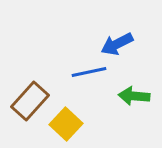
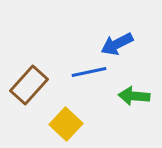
brown rectangle: moved 1 px left, 16 px up
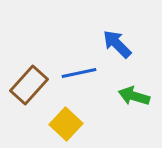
blue arrow: rotated 72 degrees clockwise
blue line: moved 10 px left, 1 px down
green arrow: rotated 12 degrees clockwise
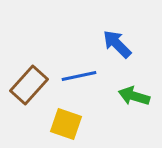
blue line: moved 3 px down
yellow square: rotated 24 degrees counterclockwise
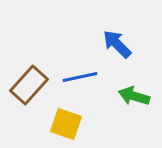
blue line: moved 1 px right, 1 px down
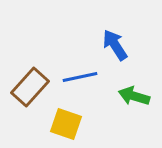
blue arrow: moved 2 px left, 1 px down; rotated 12 degrees clockwise
brown rectangle: moved 1 px right, 2 px down
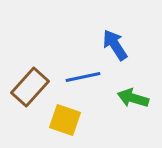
blue line: moved 3 px right
green arrow: moved 1 px left, 2 px down
yellow square: moved 1 px left, 4 px up
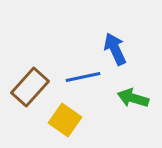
blue arrow: moved 4 px down; rotated 8 degrees clockwise
yellow square: rotated 16 degrees clockwise
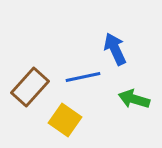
green arrow: moved 1 px right, 1 px down
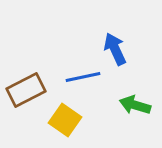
brown rectangle: moved 4 px left, 3 px down; rotated 21 degrees clockwise
green arrow: moved 1 px right, 6 px down
